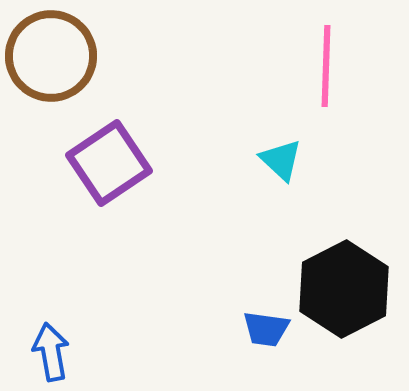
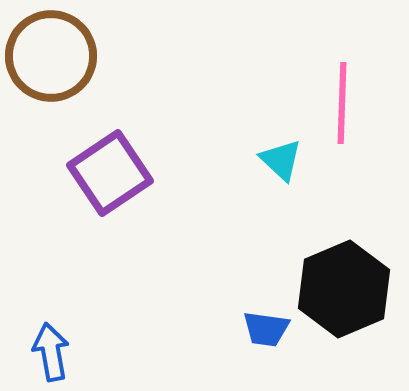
pink line: moved 16 px right, 37 px down
purple square: moved 1 px right, 10 px down
black hexagon: rotated 4 degrees clockwise
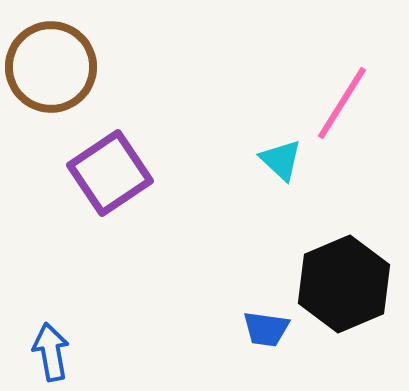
brown circle: moved 11 px down
pink line: rotated 30 degrees clockwise
black hexagon: moved 5 px up
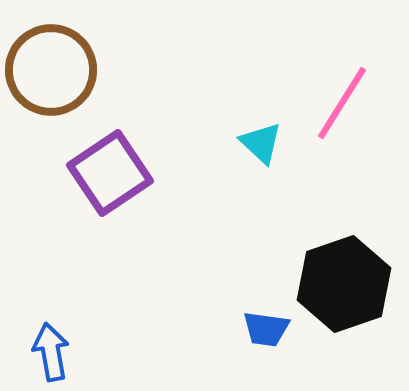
brown circle: moved 3 px down
cyan triangle: moved 20 px left, 17 px up
black hexagon: rotated 4 degrees clockwise
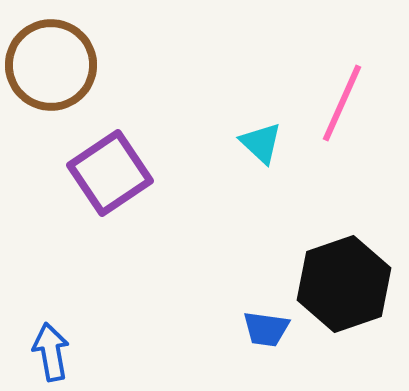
brown circle: moved 5 px up
pink line: rotated 8 degrees counterclockwise
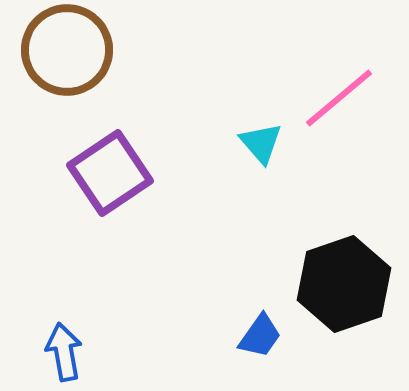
brown circle: moved 16 px right, 15 px up
pink line: moved 3 px left, 5 px up; rotated 26 degrees clockwise
cyan triangle: rotated 6 degrees clockwise
blue trapezoid: moved 6 px left, 7 px down; rotated 63 degrees counterclockwise
blue arrow: moved 13 px right
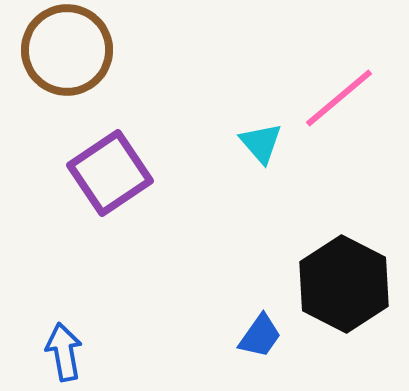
black hexagon: rotated 14 degrees counterclockwise
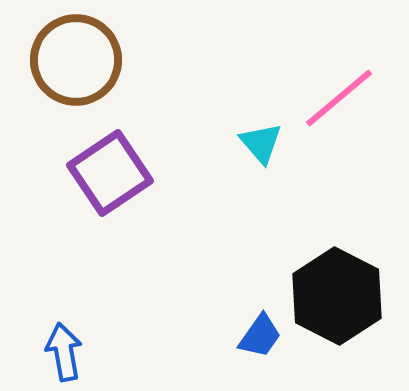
brown circle: moved 9 px right, 10 px down
black hexagon: moved 7 px left, 12 px down
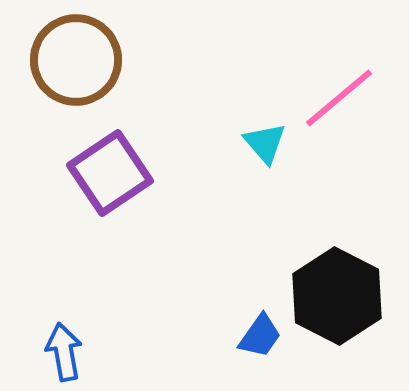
cyan triangle: moved 4 px right
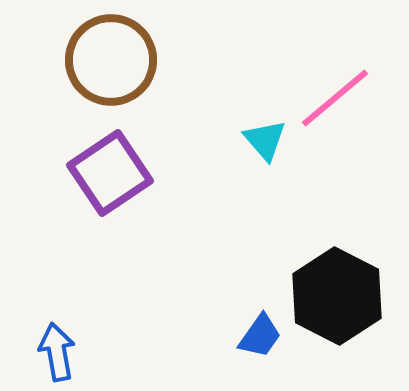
brown circle: moved 35 px right
pink line: moved 4 px left
cyan triangle: moved 3 px up
blue arrow: moved 7 px left
